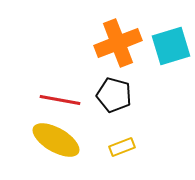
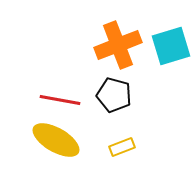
orange cross: moved 2 px down
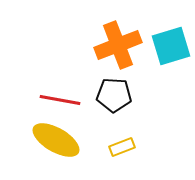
black pentagon: rotated 12 degrees counterclockwise
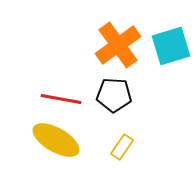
orange cross: rotated 15 degrees counterclockwise
red line: moved 1 px right, 1 px up
yellow rectangle: rotated 35 degrees counterclockwise
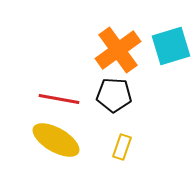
orange cross: moved 5 px down
red line: moved 2 px left
yellow rectangle: rotated 15 degrees counterclockwise
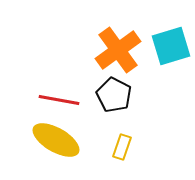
black pentagon: rotated 24 degrees clockwise
red line: moved 1 px down
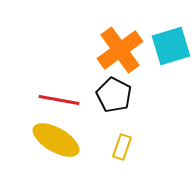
orange cross: moved 2 px right
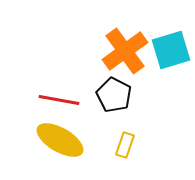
cyan square: moved 4 px down
orange cross: moved 5 px right, 1 px down
yellow ellipse: moved 4 px right
yellow rectangle: moved 3 px right, 2 px up
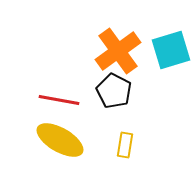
orange cross: moved 7 px left
black pentagon: moved 4 px up
yellow rectangle: rotated 10 degrees counterclockwise
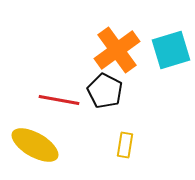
orange cross: moved 1 px left, 1 px up
black pentagon: moved 9 px left
yellow ellipse: moved 25 px left, 5 px down
